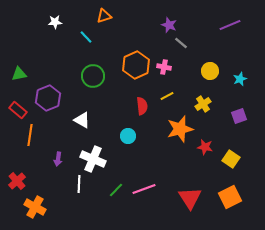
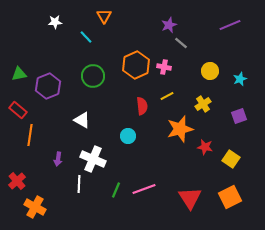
orange triangle: rotated 42 degrees counterclockwise
purple star: rotated 28 degrees clockwise
purple hexagon: moved 12 px up
green line: rotated 21 degrees counterclockwise
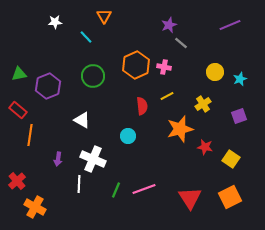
yellow circle: moved 5 px right, 1 px down
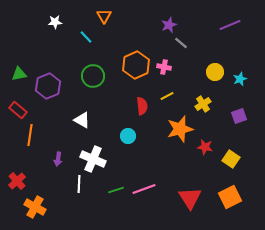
green line: rotated 49 degrees clockwise
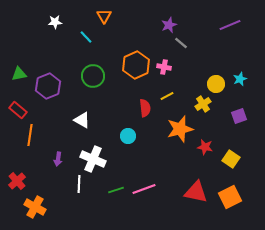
yellow circle: moved 1 px right, 12 px down
red semicircle: moved 3 px right, 2 px down
red triangle: moved 6 px right, 6 px up; rotated 45 degrees counterclockwise
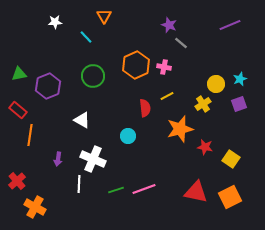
purple star: rotated 28 degrees counterclockwise
purple square: moved 12 px up
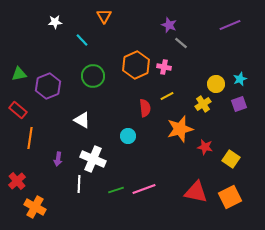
cyan line: moved 4 px left, 3 px down
orange line: moved 3 px down
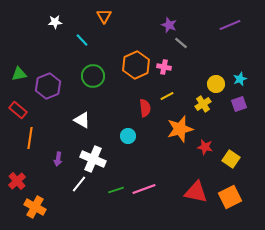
white line: rotated 36 degrees clockwise
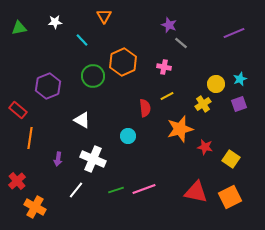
purple line: moved 4 px right, 8 px down
orange hexagon: moved 13 px left, 3 px up
green triangle: moved 46 px up
white line: moved 3 px left, 6 px down
